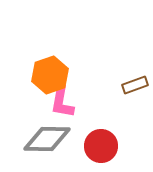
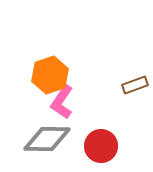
pink L-shape: rotated 24 degrees clockwise
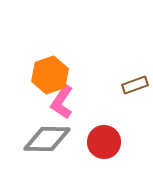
red circle: moved 3 px right, 4 px up
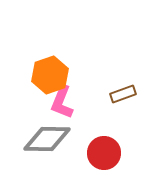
brown rectangle: moved 12 px left, 9 px down
pink L-shape: rotated 12 degrees counterclockwise
red circle: moved 11 px down
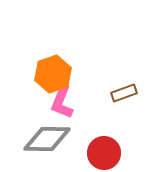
orange hexagon: moved 3 px right, 1 px up
brown rectangle: moved 1 px right, 1 px up
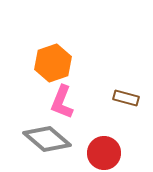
orange hexagon: moved 11 px up
brown rectangle: moved 2 px right, 5 px down; rotated 35 degrees clockwise
gray diamond: rotated 39 degrees clockwise
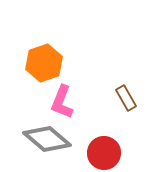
orange hexagon: moved 9 px left
brown rectangle: rotated 45 degrees clockwise
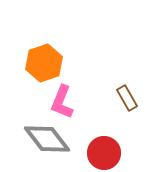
brown rectangle: moved 1 px right
gray diamond: rotated 12 degrees clockwise
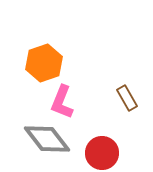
red circle: moved 2 px left
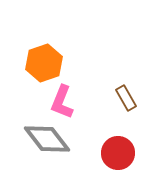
brown rectangle: moved 1 px left
red circle: moved 16 px right
